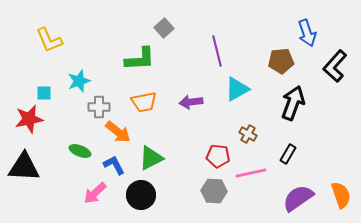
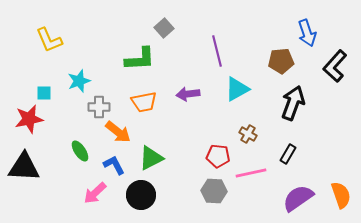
purple arrow: moved 3 px left, 8 px up
green ellipse: rotated 35 degrees clockwise
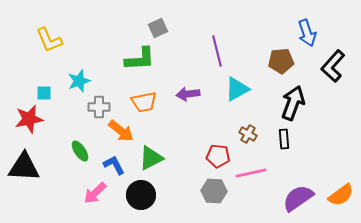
gray square: moved 6 px left; rotated 18 degrees clockwise
black L-shape: moved 2 px left
orange arrow: moved 3 px right, 1 px up
black rectangle: moved 4 px left, 15 px up; rotated 36 degrees counterclockwise
orange semicircle: rotated 72 degrees clockwise
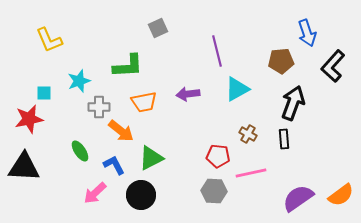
green L-shape: moved 12 px left, 7 px down
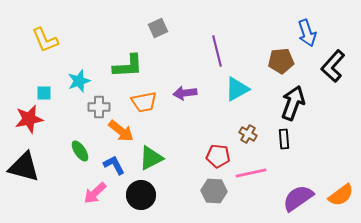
yellow L-shape: moved 4 px left
purple arrow: moved 3 px left, 1 px up
black triangle: rotated 12 degrees clockwise
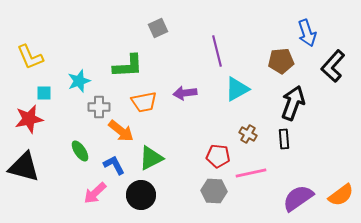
yellow L-shape: moved 15 px left, 17 px down
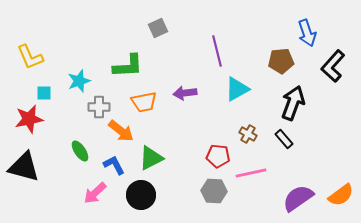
black rectangle: rotated 36 degrees counterclockwise
